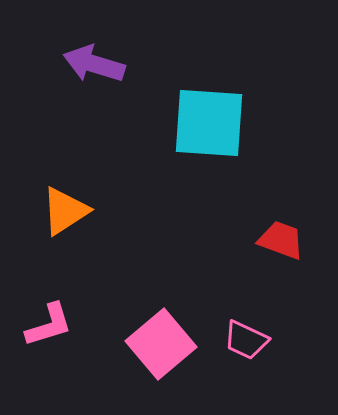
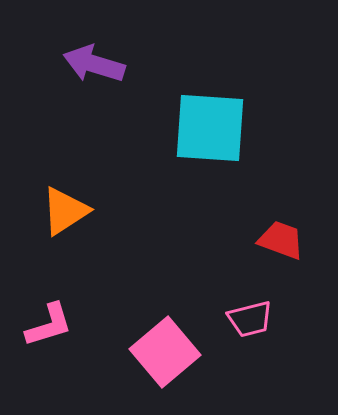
cyan square: moved 1 px right, 5 px down
pink trapezoid: moved 4 px right, 21 px up; rotated 39 degrees counterclockwise
pink square: moved 4 px right, 8 px down
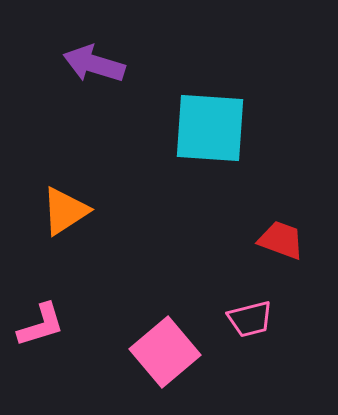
pink L-shape: moved 8 px left
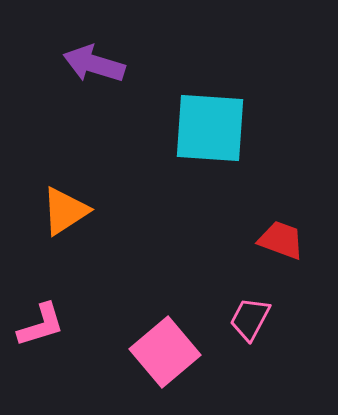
pink trapezoid: rotated 132 degrees clockwise
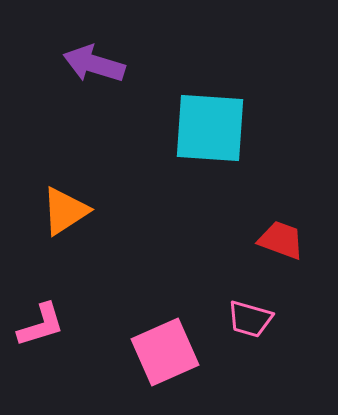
pink trapezoid: rotated 102 degrees counterclockwise
pink square: rotated 16 degrees clockwise
